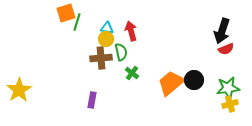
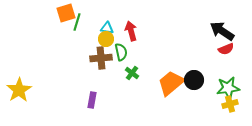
black arrow: rotated 105 degrees clockwise
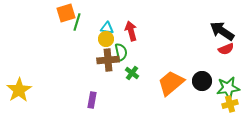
brown cross: moved 7 px right, 2 px down
black circle: moved 8 px right, 1 px down
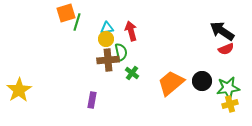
cyan triangle: rotated 16 degrees counterclockwise
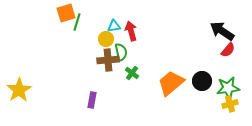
cyan triangle: moved 7 px right, 2 px up
red semicircle: moved 2 px right, 1 px down; rotated 28 degrees counterclockwise
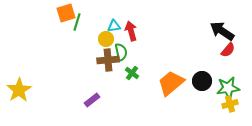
purple rectangle: rotated 42 degrees clockwise
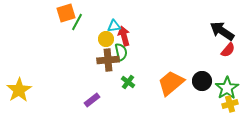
green line: rotated 12 degrees clockwise
red arrow: moved 7 px left, 5 px down
green cross: moved 4 px left, 9 px down
green star: moved 1 px left; rotated 25 degrees counterclockwise
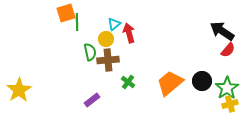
green line: rotated 30 degrees counterclockwise
cyan triangle: moved 2 px up; rotated 32 degrees counterclockwise
red arrow: moved 5 px right, 3 px up
green semicircle: moved 31 px left
orange trapezoid: moved 1 px left
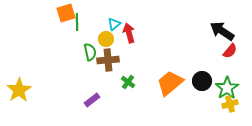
red semicircle: moved 2 px right, 1 px down
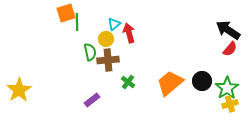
black arrow: moved 6 px right, 1 px up
red semicircle: moved 2 px up
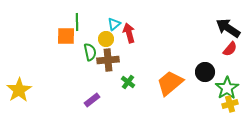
orange square: moved 23 px down; rotated 18 degrees clockwise
black arrow: moved 2 px up
black circle: moved 3 px right, 9 px up
